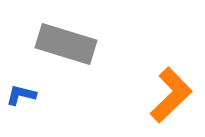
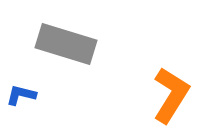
orange L-shape: rotated 14 degrees counterclockwise
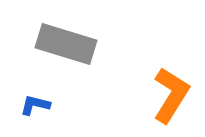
blue L-shape: moved 14 px right, 10 px down
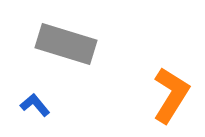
blue L-shape: rotated 36 degrees clockwise
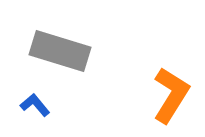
gray rectangle: moved 6 px left, 7 px down
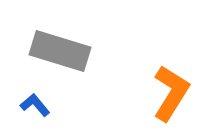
orange L-shape: moved 2 px up
